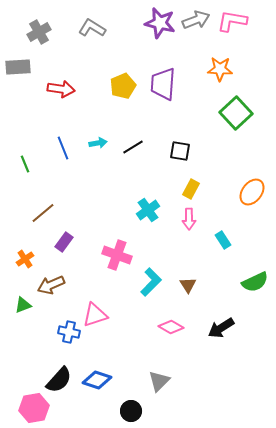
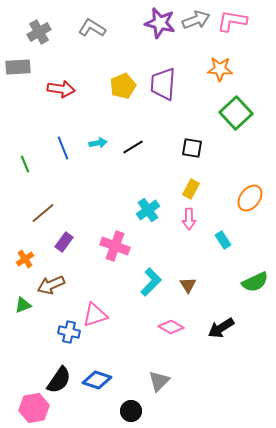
black square: moved 12 px right, 3 px up
orange ellipse: moved 2 px left, 6 px down
pink cross: moved 2 px left, 9 px up
black semicircle: rotated 8 degrees counterclockwise
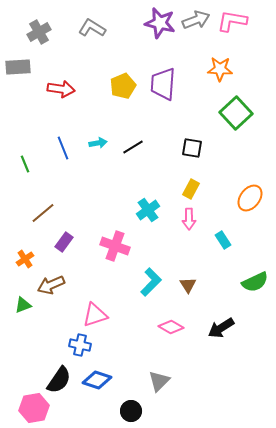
blue cross: moved 11 px right, 13 px down
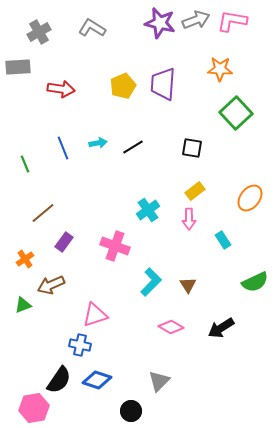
yellow rectangle: moved 4 px right, 2 px down; rotated 24 degrees clockwise
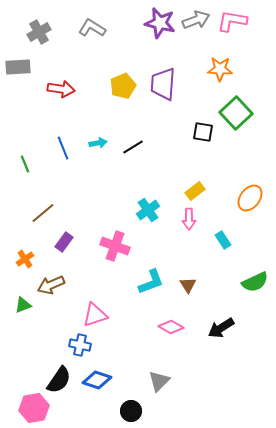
black square: moved 11 px right, 16 px up
cyan L-shape: rotated 24 degrees clockwise
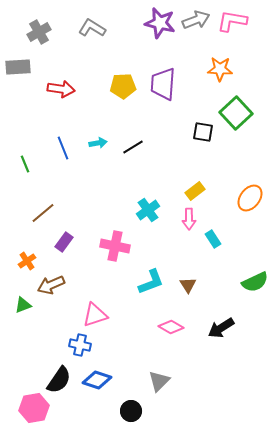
yellow pentagon: rotated 20 degrees clockwise
cyan rectangle: moved 10 px left, 1 px up
pink cross: rotated 8 degrees counterclockwise
orange cross: moved 2 px right, 2 px down
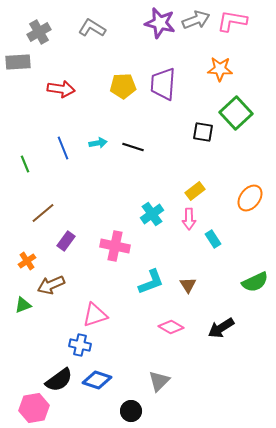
gray rectangle: moved 5 px up
black line: rotated 50 degrees clockwise
cyan cross: moved 4 px right, 4 px down
purple rectangle: moved 2 px right, 1 px up
black semicircle: rotated 20 degrees clockwise
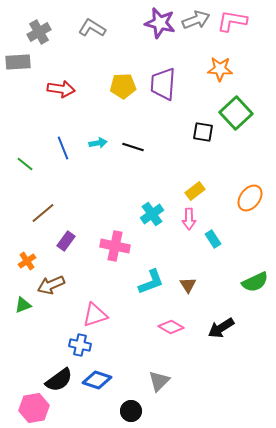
green line: rotated 30 degrees counterclockwise
